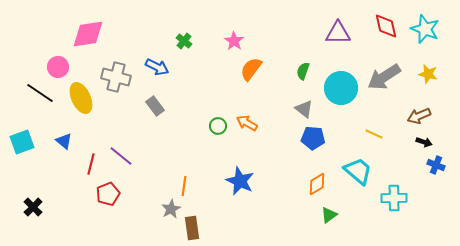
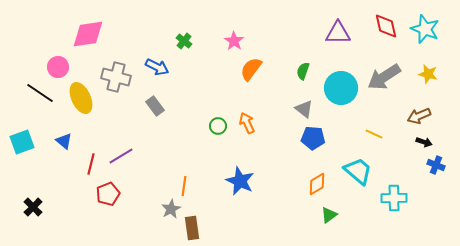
orange arrow: rotated 35 degrees clockwise
purple line: rotated 70 degrees counterclockwise
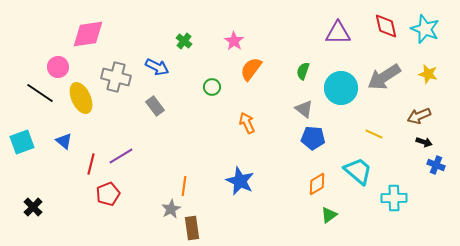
green circle: moved 6 px left, 39 px up
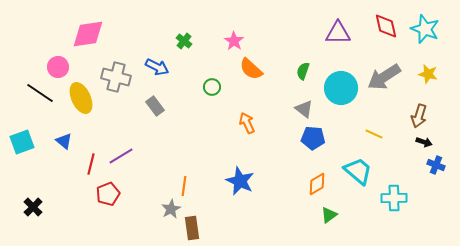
orange semicircle: rotated 85 degrees counterclockwise
brown arrow: rotated 50 degrees counterclockwise
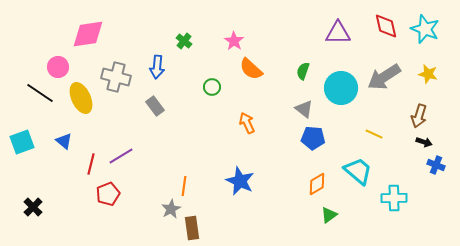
blue arrow: rotated 70 degrees clockwise
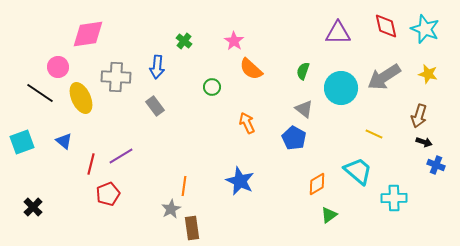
gray cross: rotated 12 degrees counterclockwise
blue pentagon: moved 19 px left; rotated 25 degrees clockwise
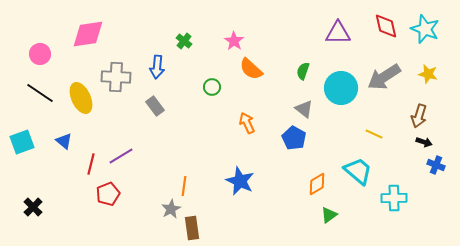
pink circle: moved 18 px left, 13 px up
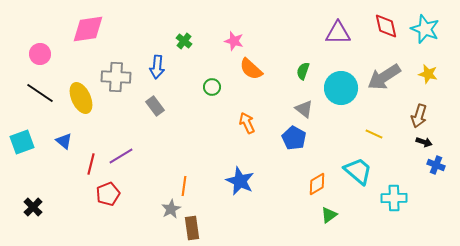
pink diamond: moved 5 px up
pink star: rotated 18 degrees counterclockwise
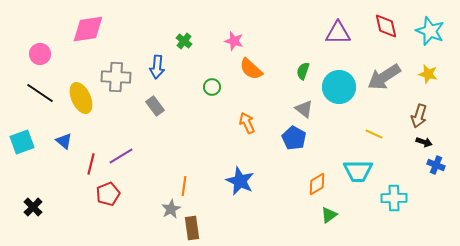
cyan star: moved 5 px right, 2 px down
cyan circle: moved 2 px left, 1 px up
cyan trapezoid: rotated 140 degrees clockwise
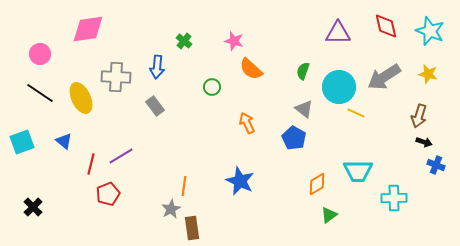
yellow line: moved 18 px left, 21 px up
